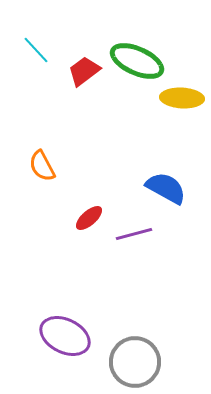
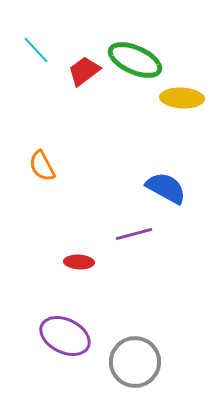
green ellipse: moved 2 px left, 1 px up
red ellipse: moved 10 px left, 44 px down; rotated 44 degrees clockwise
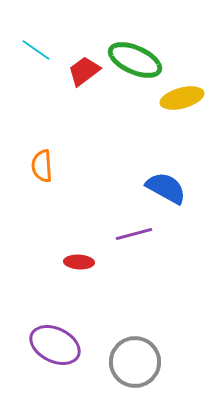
cyan line: rotated 12 degrees counterclockwise
yellow ellipse: rotated 18 degrees counterclockwise
orange semicircle: rotated 24 degrees clockwise
purple ellipse: moved 10 px left, 9 px down
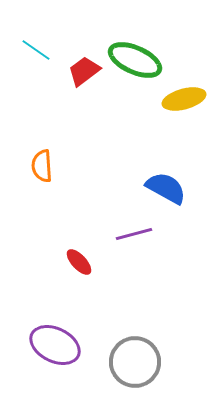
yellow ellipse: moved 2 px right, 1 px down
red ellipse: rotated 44 degrees clockwise
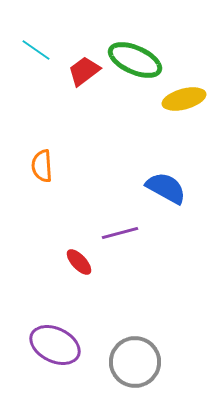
purple line: moved 14 px left, 1 px up
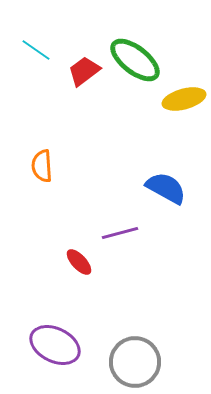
green ellipse: rotated 14 degrees clockwise
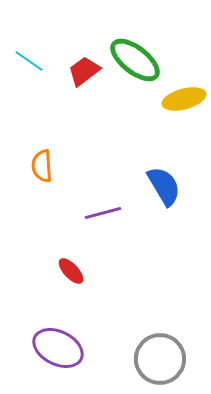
cyan line: moved 7 px left, 11 px down
blue semicircle: moved 2 px left, 2 px up; rotated 30 degrees clockwise
purple line: moved 17 px left, 20 px up
red ellipse: moved 8 px left, 9 px down
purple ellipse: moved 3 px right, 3 px down
gray circle: moved 25 px right, 3 px up
